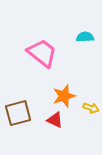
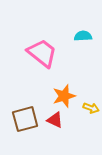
cyan semicircle: moved 2 px left, 1 px up
brown square: moved 7 px right, 6 px down
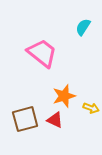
cyan semicircle: moved 9 px up; rotated 54 degrees counterclockwise
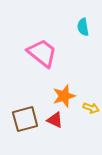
cyan semicircle: rotated 42 degrees counterclockwise
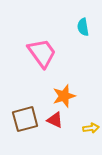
pink trapezoid: rotated 16 degrees clockwise
yellow arrow: moved 20 px down; rotated 28 degrees counterclockwise
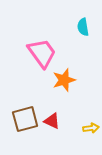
orange star: moved 16 px up
red triangle: moved 3 px left, 1 px down
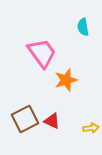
orange star: moved 2 px right
brown square: rotated 12 degrees counterclockwise
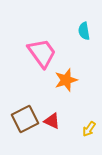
cyan semicircle: moved 1 px right, 4 px down
yellow arrow: moved 2 px left, 1 px down; rotated 133 degrees clockwise
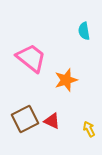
pink trapezoid: moved 11 px left, 5 px down; rotated 16 degrees counterclockwise
yellow arrow: rotated 119 degrees clockwise
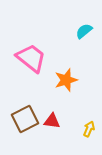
cyan semicircle: rotated 60 degrees clockwise
red triangle: rotated 18 degrees counterclockwise
yellow arrow: rotated 49 degrees clockwise
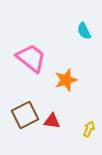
cyan semicircle: rotated 78 degrees counterclockwise
brown square: moved 4 px up
